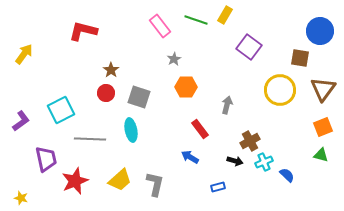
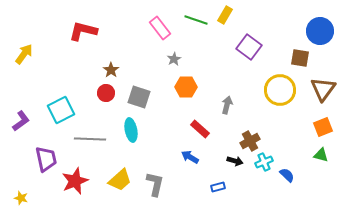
pink rectangle: moved 2 px down
red rectangle: rotated 12 degrees counterclockwise
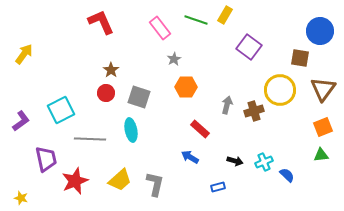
red L-shape: moved 18 px right, 9 px up; rotated 52 degrees clockwise
brown cross: moved 4 px right, 30 px up; rotated 12 degrees clockwise
green triangle: rotated 21 degrees counterclockwise
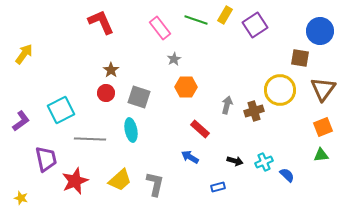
purple square: moved 6 px right, 22 px up; rotated 20 degrees clockwise
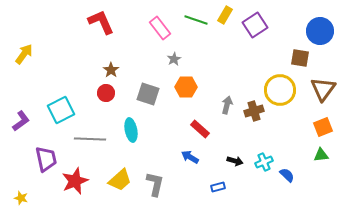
gray square: moved 9 px right, 3 px up
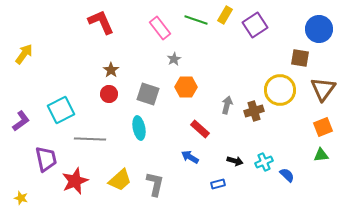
blue circle: moved 1 px left, 2 px up
red circle: moved 3 px right, 1 px down
cyan ellipse: moved 8 px right, 2 px up
blue rectangle: moved 3 px up
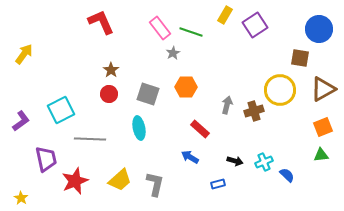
green line: moved 5 px left, 12 px down
gray star: moved 1 px left, 6 px up
brown triangle: rotated 24 degrees clockwise
yellow star: rotated 16 degrees clockwise
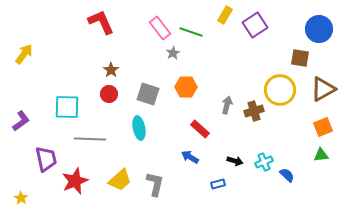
cyan square: moved 6 px right, 3 px up; rotated 28 degrees clockwise
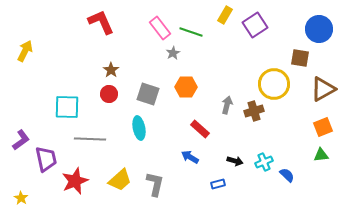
yellow arrow: moved 1 px right, 3 px up; rotated 10 degrees counterclockwise
yellow circle: moved 6 px left, 6 px up
purple L-shape: moved 19 px down
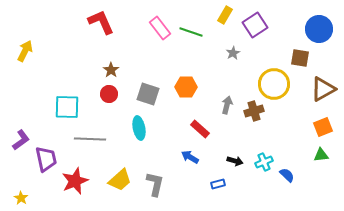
gray star: moved 60 px right
